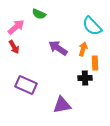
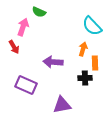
green semicircle: moved 2 px up
pink arrow: moved 7 px right; rotated 30 degrees counterclockwise
purple arrow: moved 5 px left, 14 px down; rotated 30 degrees counterclockwise
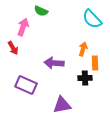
green semicircle: moved 2 px right, 1 px up
cyan semicircle: moved 7 px up
red arrow: moved 1 px left, 1 px down
purple arrow: moved 1 px right, 1 px down
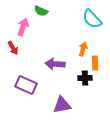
purple arrow: moved 1 px right, 1 px down
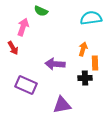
cyan semicircle: moved 1 px left, 1 px up; rotated 125 degrees clockwise
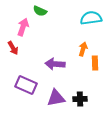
green semicircle: moved 1 px left
black cross: moved 5 px left, 21 px down
purple triangle: moved 6 px left, 7 px up
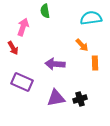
green semicircle: moved 5 px right; rotated 56 degrees clockwise
orange arrow: moved 1 px left, 4 px up; rotated 120 degrees clockwise
purple rectangle: moved 4 px left, 3 px up
black cross: rotated 16 degrees counterclockwise
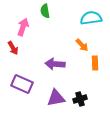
purple rectangle: moved 2 px down
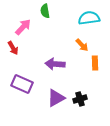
cyan semicircle: moved 2 px left
pink arrow: rotated 24 degrees clockwise
purple triangle: rotated 18 degrees counterclockwise
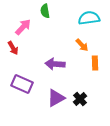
black cross: rotated 24 degrees counterclockwise
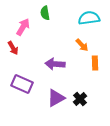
green semicircle: moved 2 px down
pink arrow: rotated 12 degrees counterclockwise
